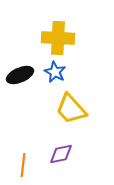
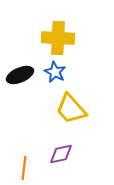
orange line: moved 1 px right, 3 px down
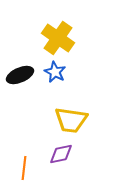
yellow cross: rotated 32 degrees clockwise
yellow trapezoid: moved 11 px down; rotated 40 degrees counterclockwise
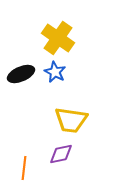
black ellipse: moved 1 px right, 1 px up
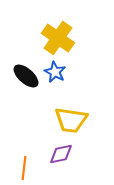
black ellipse: moved 5 px right, 2 px down; rotated 64 degrees clockwise
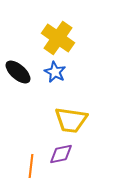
black ellipse: moved 8 px left, 4 px up
orange line: moved 7 px right, 2 px up
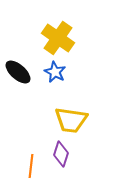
purple diamond: rotated 60 degrees counterclockwise
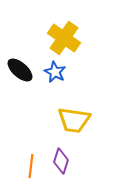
yellow cross: moved 6 px right
black ellipse: moved 2 px right, 2 px up
yellow trapezoid: moved 3 px right
purple diamond: moved 7 px down
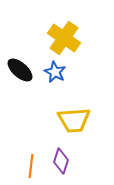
yellow trapezoid: rotated 12 degrees counterclockwise
